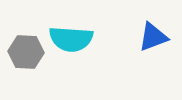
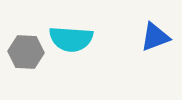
blue triangle: moved 2 px right
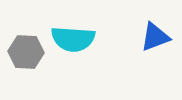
cyan semicircle: moved 2 px right
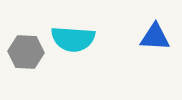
blue triangle: rotated 24 degrees clockwise
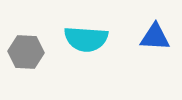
cyan semicircle: moved 13 px right
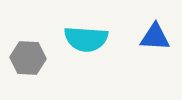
gray hexagon: moved 2 px right, 6 px down
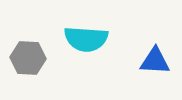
blue triangle: moved 24 px down
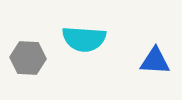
cyan semicircle: moved 2 px left
